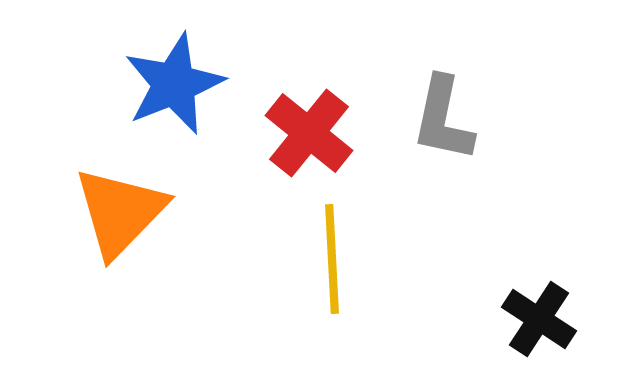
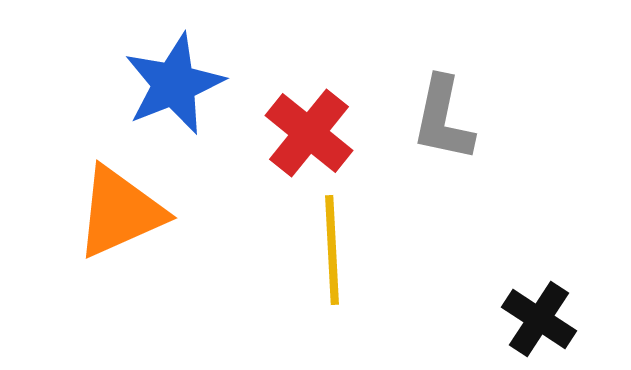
orange triangle: rotated 22 degrees clockwise
yellow line: moved 9 px up
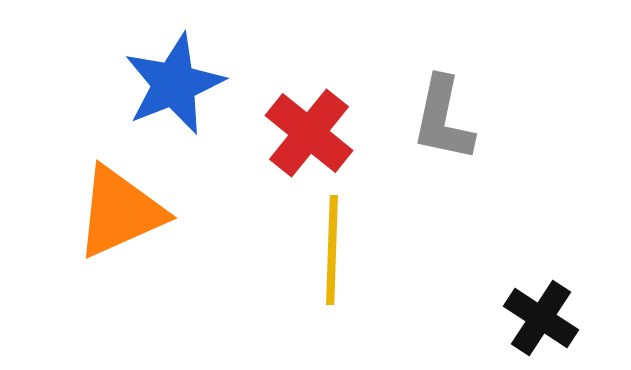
yellow line: rotated 5 degrees clockwise
black cross: moved 2 px right, 1 px up
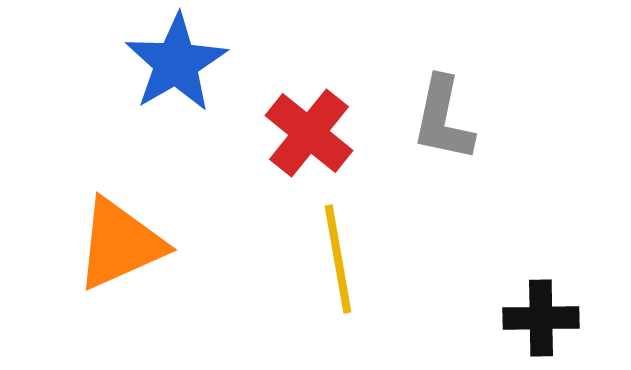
blue star: moved 2 px right, 21 px up; rotated 8 degrees counterclockwise
orange triangle: moved 32 px down
yellow line: moved 6 px right, 9 px down; rotated 12 degrees counterclockwise
black cross: rotated 34 degrees counterclockwise
